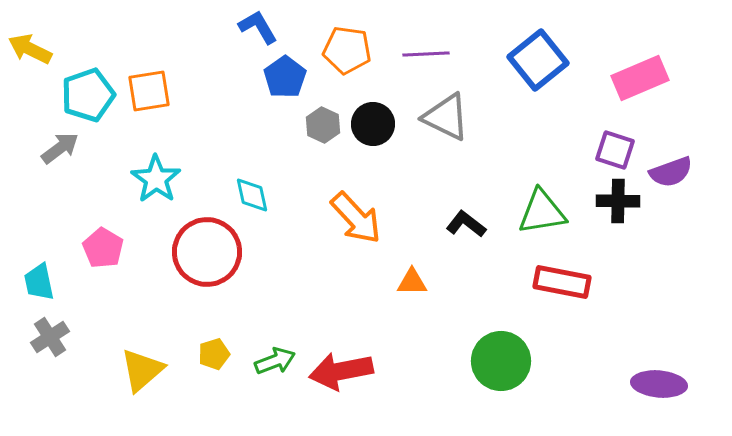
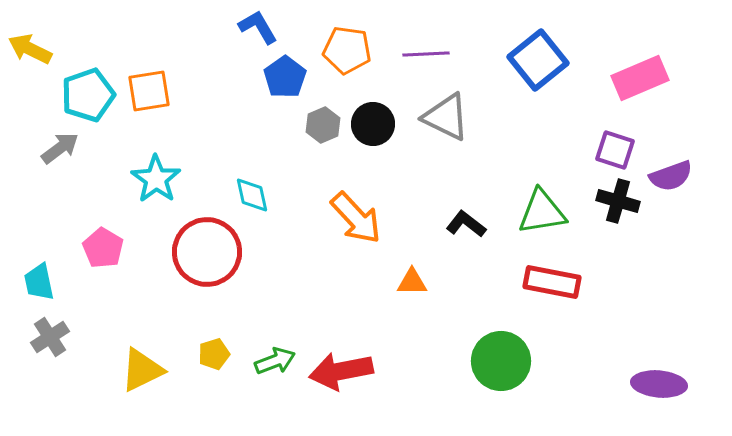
gray hexagon: rotated 12 degrees clockwise
purple semicircle: moved 4 px down
black cross: rotated 15 degrees clockwise
red rectangle: moved 10 px left
yellow triangle: rotated 15 degrees clockwise
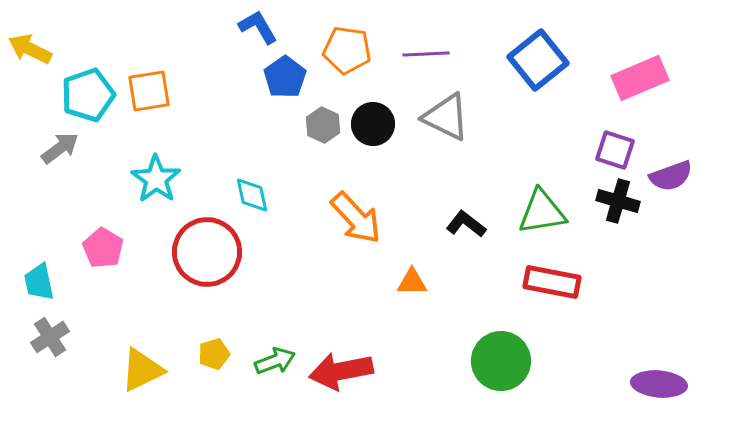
gray hexagon: rotated 12 degrees counterclockwise
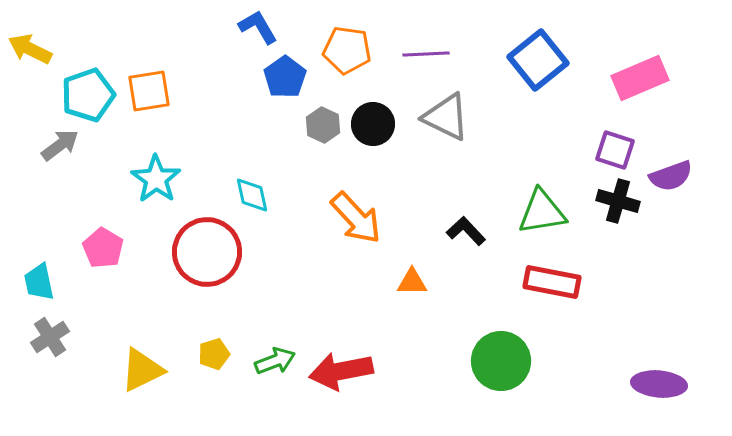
gray arrow: moved 3 px up
black L-shape: moved 7 px down; rotated 9 degrees clockwise
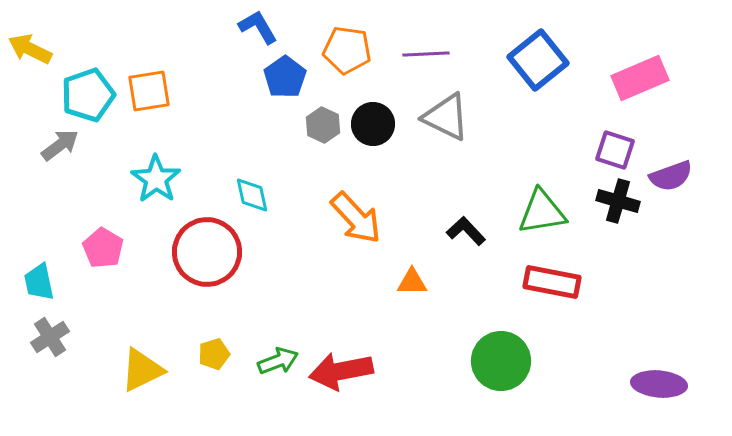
green arrow: moved 3 px right
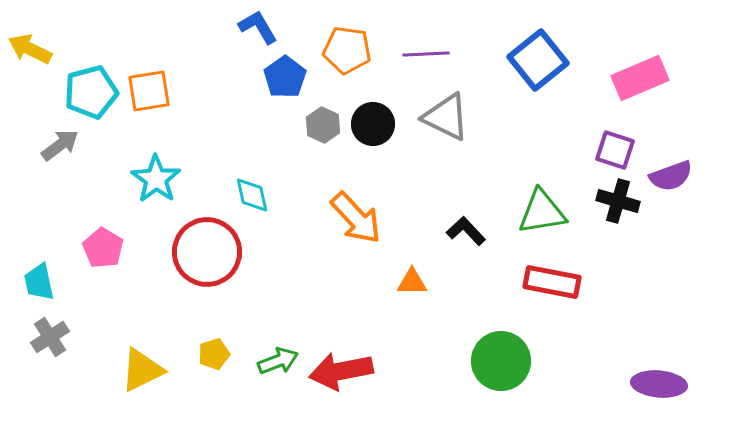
cyan pentagon: moved 3 px right, 3 px up; rotated 4 degrees clockwise
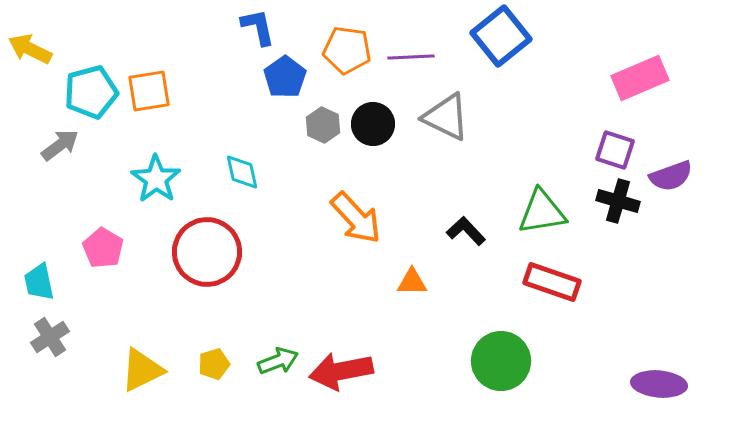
blue L-shape: rotated 18 degrees clockwise
purple line: moved 15 px left, 3 px down
blue square: moved 37 px left, 24 px up
cyan diamond: moved 10 px left, 23 px up
red rectangle: rotated 8 degrees clockwise
yellow pentagon: moved 10 px down
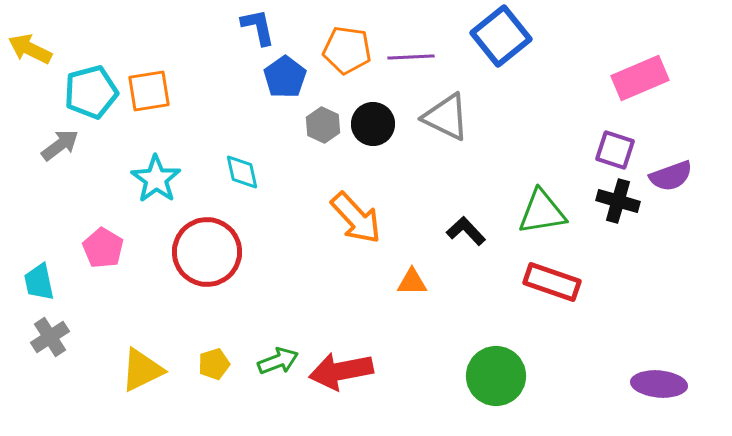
green circle: moved 5 px left, 15 px down
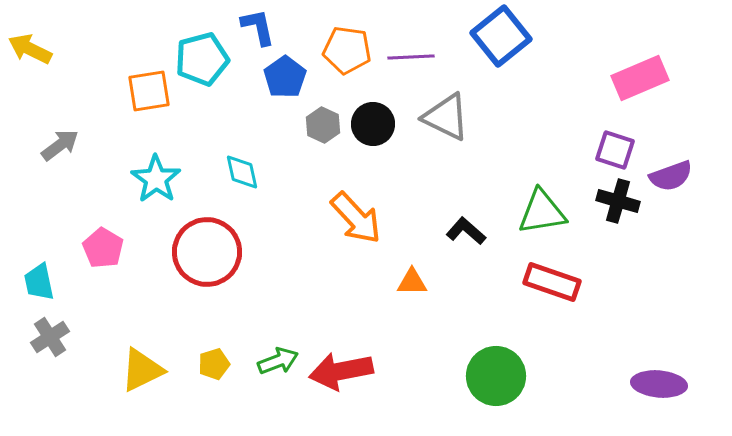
cyan pentagon: moved 111 px right, 33 px up
black L-shape: rotated 6 degrees counterclockwise
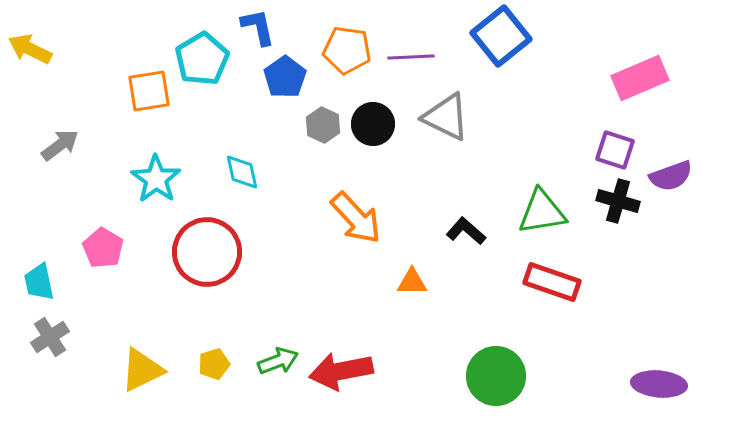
cyan pentagon: rotated 16 degrees counterclockwise
